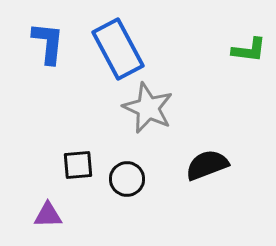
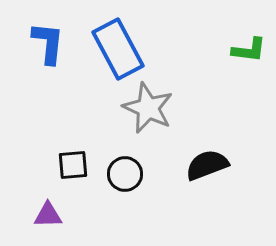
black square: moved 5 px left
black circle: moved 2 px left, 5 px up
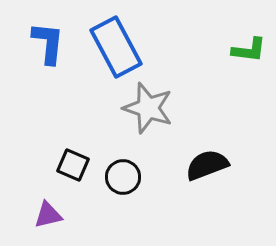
blue rectangle: moved 2 px left, 2 px up
gray star: rotated 6 degrees counterclockwise
black square: rotated 28 degrees clockwise
black circle: moved 2 px left, 3 px down
purple triangle: rotated 12 degrees counterclockwise
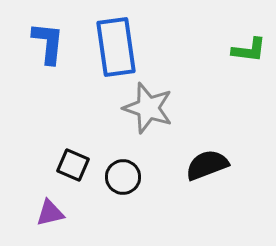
blue rectangle: rotated 20 degrees clockwise
purple triangle: moved 2 px right, 2 px up
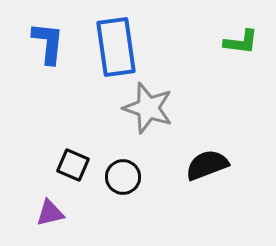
green L-shape: moved 8 px left, 8 px up
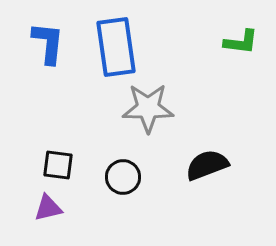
gray star: rotated 18 degrees counterclockwise
black square: moved 15 px left; rotated 16 degrees counterclockwise
purple triangle: moved 2 px left, 5 px up
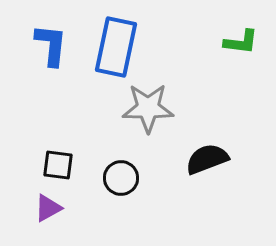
blue L-shape: moved 3 px right, 2 px down
blue rectangle: rotated 20 degrees clockwise
black semicircle: moved 6 px up
black circle: moved 2 px left, 1 px down
purple triangle: rotated 16 degrees counterclockwise
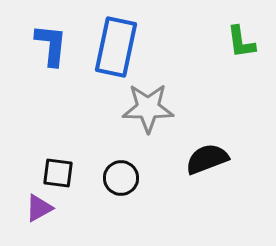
green L-shape: rotated 75 degrees clockwise
black square: moved 8 px down
purple triangle: moved 9 px left
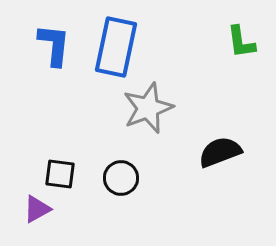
blue L-shape: moved 3 px right
gray star: rotated 21 degrees counterclockwise
black semicircle: moved 13 px right, 7 px up
black square: moved 2 px right, 1 px down
purple triangle: moved 2 px left, 1 px down
